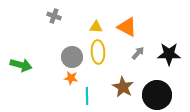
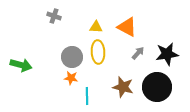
black star: moved 2 px left; rotated 10 degrees counterclockwise
brown star: rotated 15 degrees counterclockwise
black circle: moved 8 px up
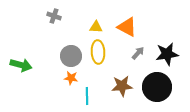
gray circle: moved 1 px left, 1 px up
brown star: moved 1 px left, 1 px up; rotated 20 degrees counterclockwise
